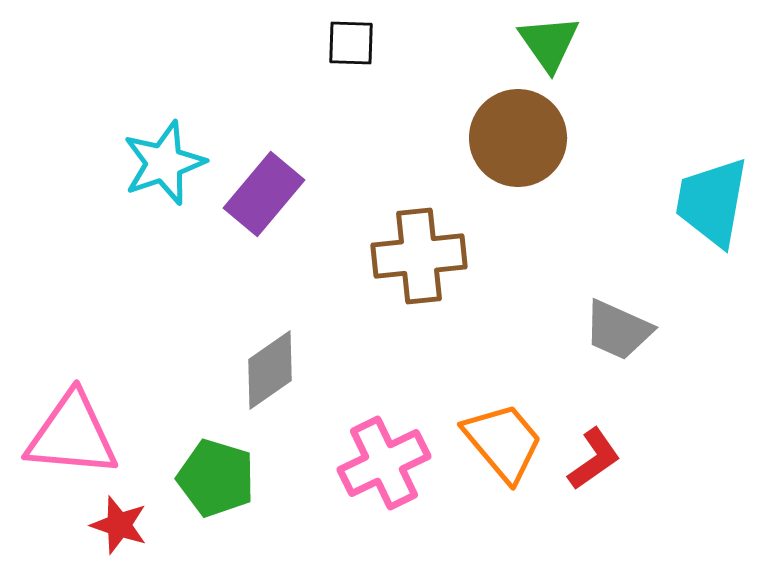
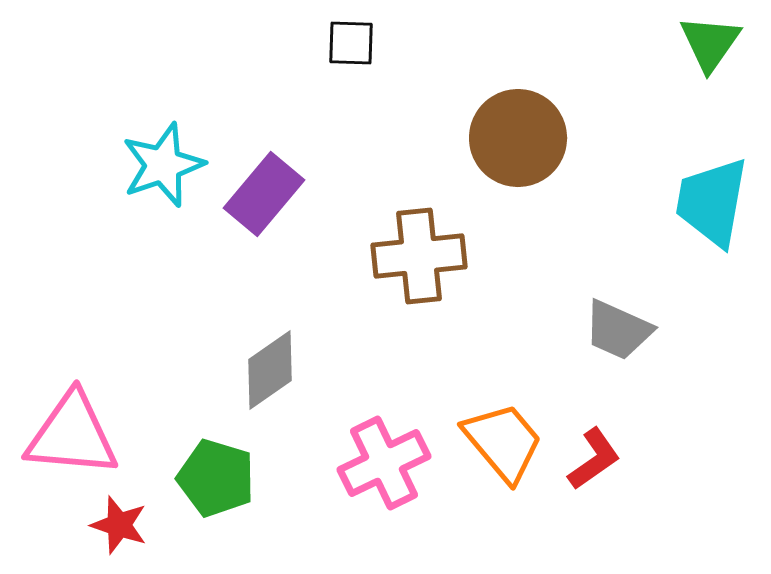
green triangle: moved 161 px right; rotated 10 degrees clockwise
cyan star: moved 1 px left, 2 px down
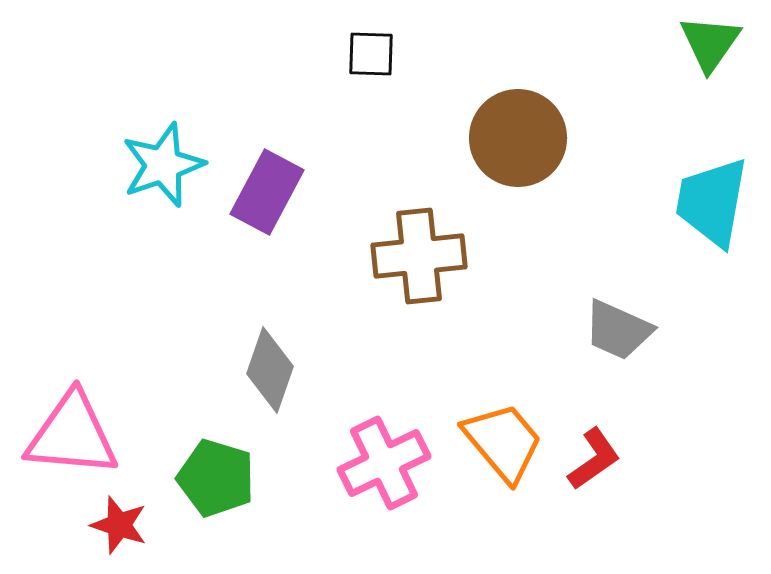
black square: moved 20 px right, 11 px down
purple rectangle: moved 3 px right, 2 px up; rotated 12 degrees counterclockwise
gray diamond: rotated 36 degrees counterclockwise
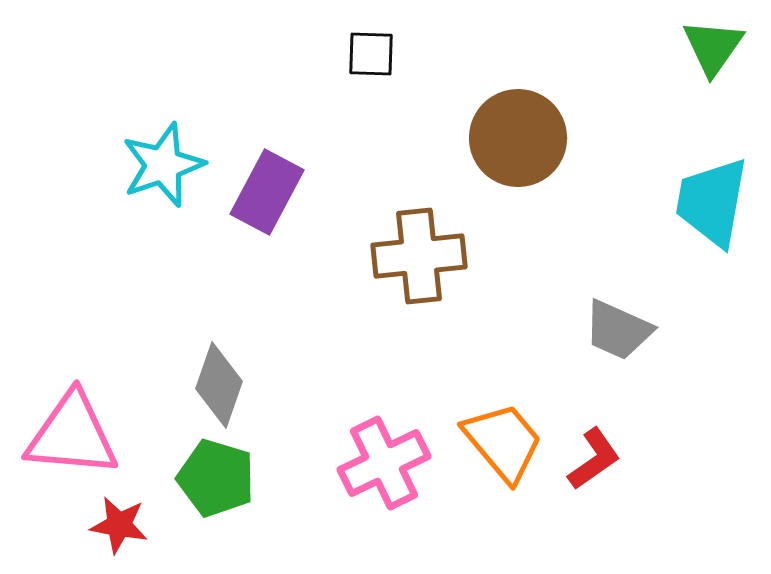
green triangle: moved 3 px right, 4 px down
gray diamond: moved 51 px left, 15 px down
red star: rotated 8 degrees counterclockwise
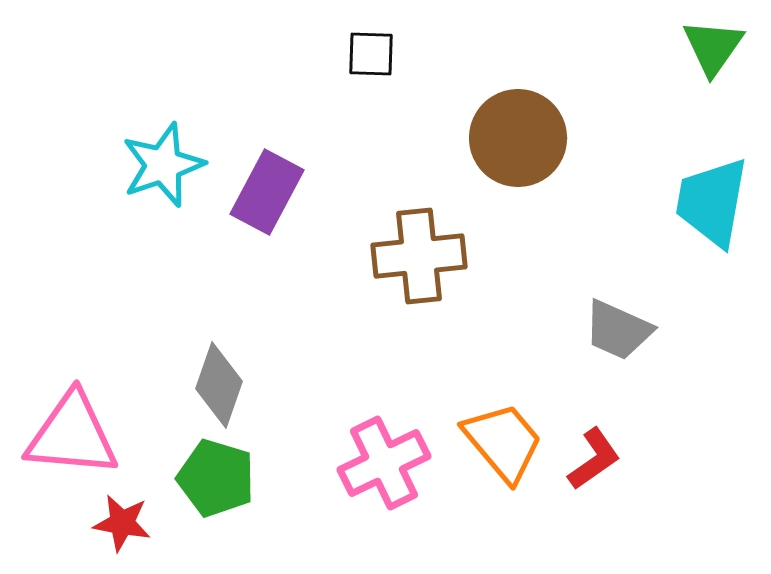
red star: moved 3 px right, 2 px up
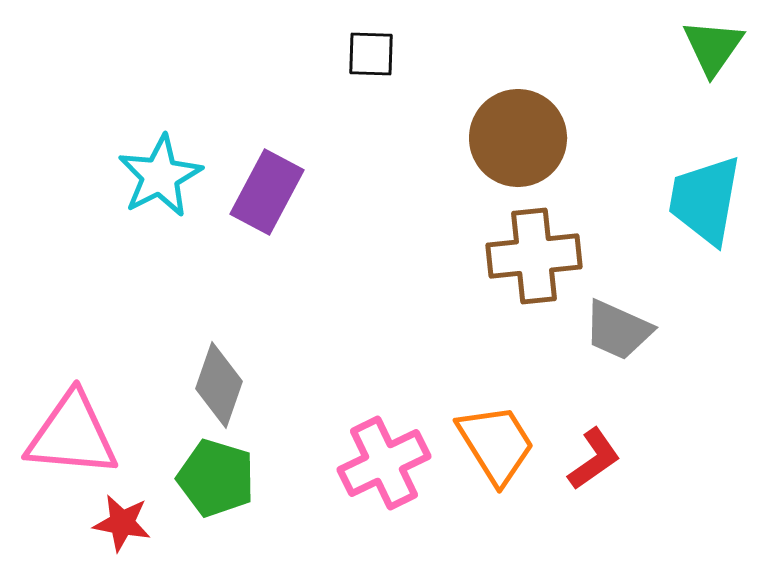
cyan star: moved 3 px left, 11 px down; rotated 8 degrees counterclockwise
cyan trapezoid: moved 7 px left, 2 px up
brown cross: moved 115 px right
orange trapezoid: moved 7 px left, 2 px down; rotated 8 degrees clockwise
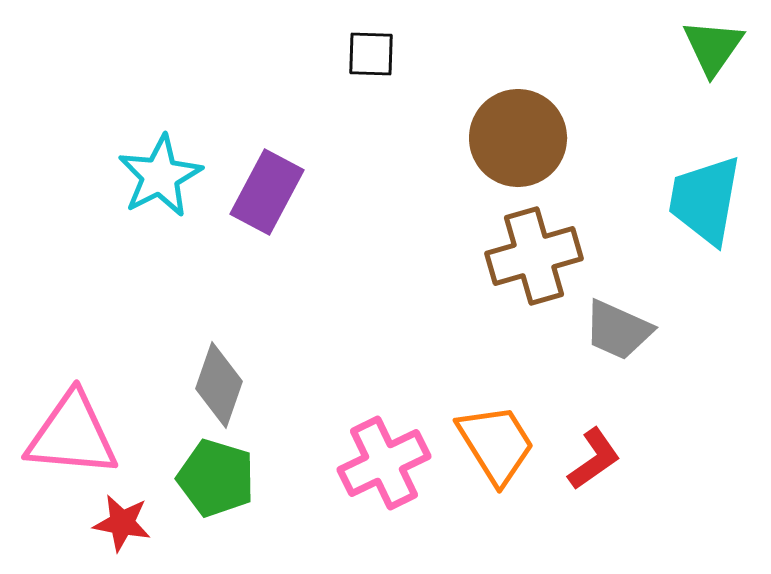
brown cross: rotated 10 degrees counterclockwise
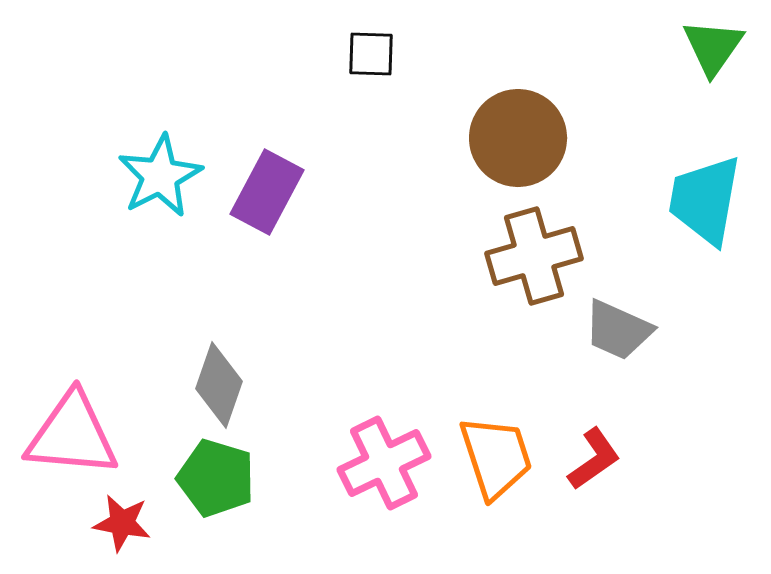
orange trapezoid: moved 13 px down; rotated 14 degrees clockwise
